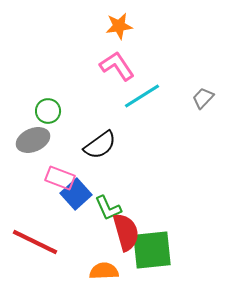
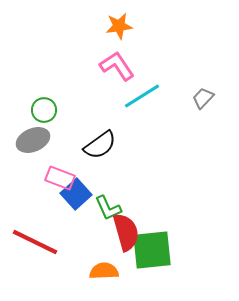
green circle: moved 4 px left, 1 px up
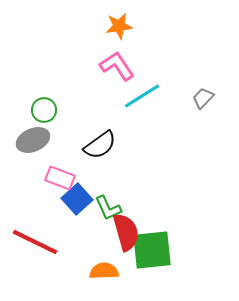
blue square: moved 1 px right, 5 px down
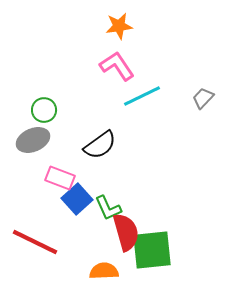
cyan line: rotated 6 degrees clockwise
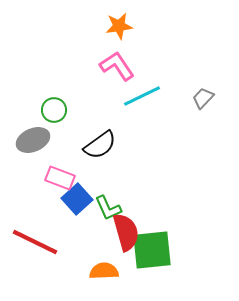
green circle: moved 10 px right
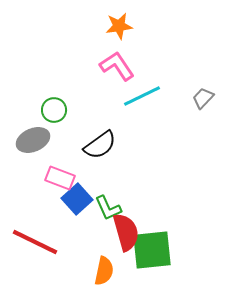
orange semicircle: rotated 104 degrees clockwise
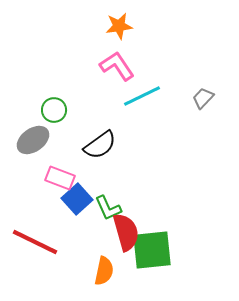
gray ellipse: rotated 12 degrees counterclockwise
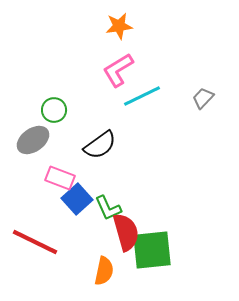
pink L-shape: moved 1 px right, 4 px down; rotated 87 degrees counterclockwise
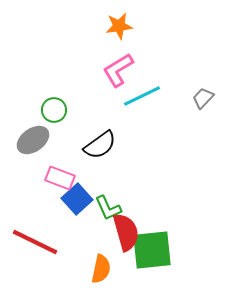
orange semicircle: moved 3 px left, 2 px up
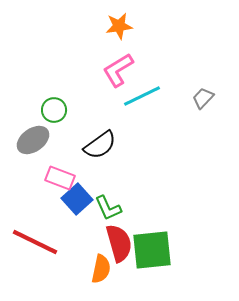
red semicircle: moved 7 px left, 11 px down
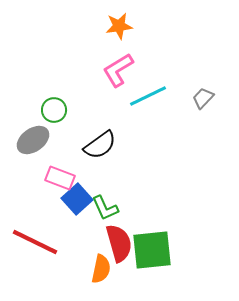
cyan line: moved 6 px right
green L-shape: moved 3 px left
